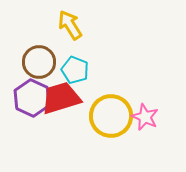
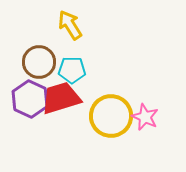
cyan pentagon: moved 3 px left; rotated 20 degrees counterclockwise
purple hexagon: moved 2 px left, 1 px down
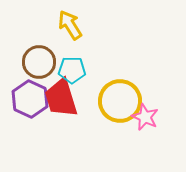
red trapezoid: rotated 90 degrees counterclockwise
yellow circle: moved 9 px right, 15 px up
